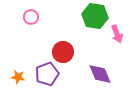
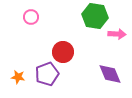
pink arrow: rotated 66 degrees counterclockwise
purple diamond: moved 10 px right
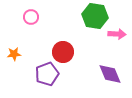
orange star: moved 4 px left, 23 px up; rotated 16 degrees counterclockwise
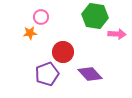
pink circle: moved 10 px right
orange star: moved 16 px right, 21 px up
purple diamond: moved 20 px left; rotated 20 degrees counterclockwise
